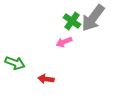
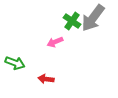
pink arrow: moved 9 px left
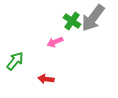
green arrow: moved 2 px up; rotated 72 degrees counterclockwise
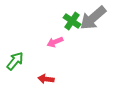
gray arrow: rotated 12 degrees clockwise
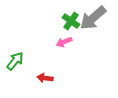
green cross: moved 1 px left
pink arrow: moved 9 px right
red arrow: moved 1 px left, 1 px up
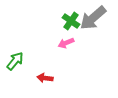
pink arrow: moved 2 px right, 1 px down
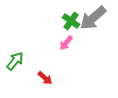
pink arrow: rotated 28 degrees counterclockwise
red arrow: rotated 147 degrees counterclockwise
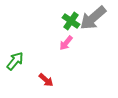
red arrow: moved 1 px right, 2 px down
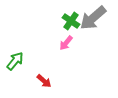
red arrow: moved 2 px left, 1 px down
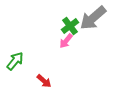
green cross: moved 1 px left, 5 px down; rotated 18 degrees clockwise
pink arrow: moved 2 px up
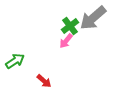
green arrow: rotated 18 degrees clockwise
